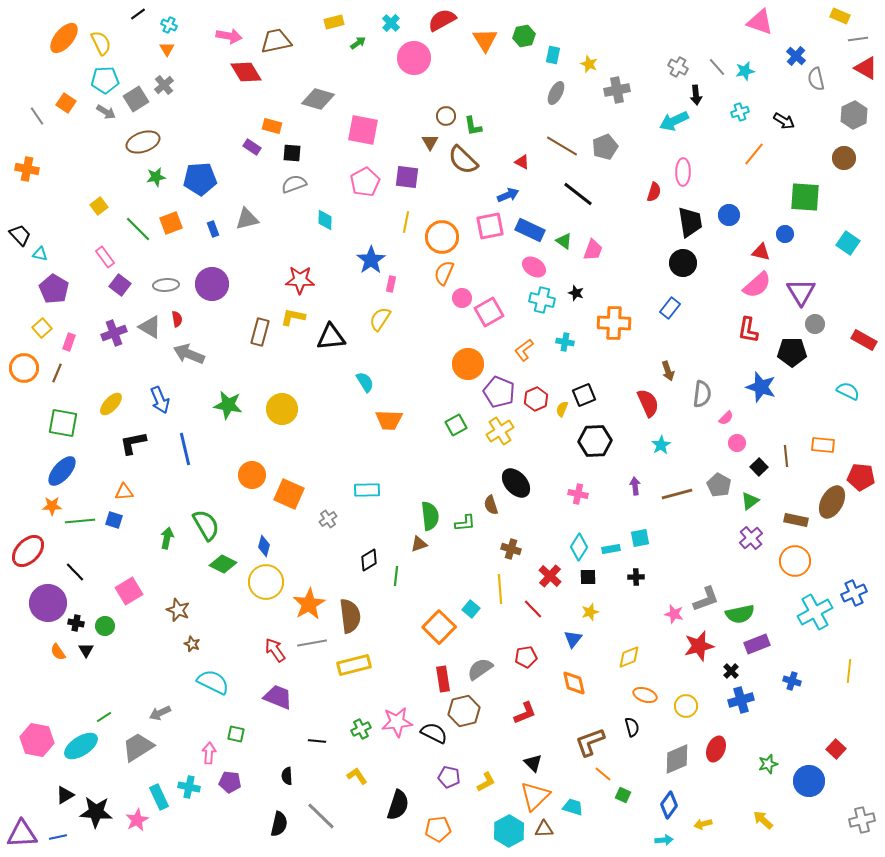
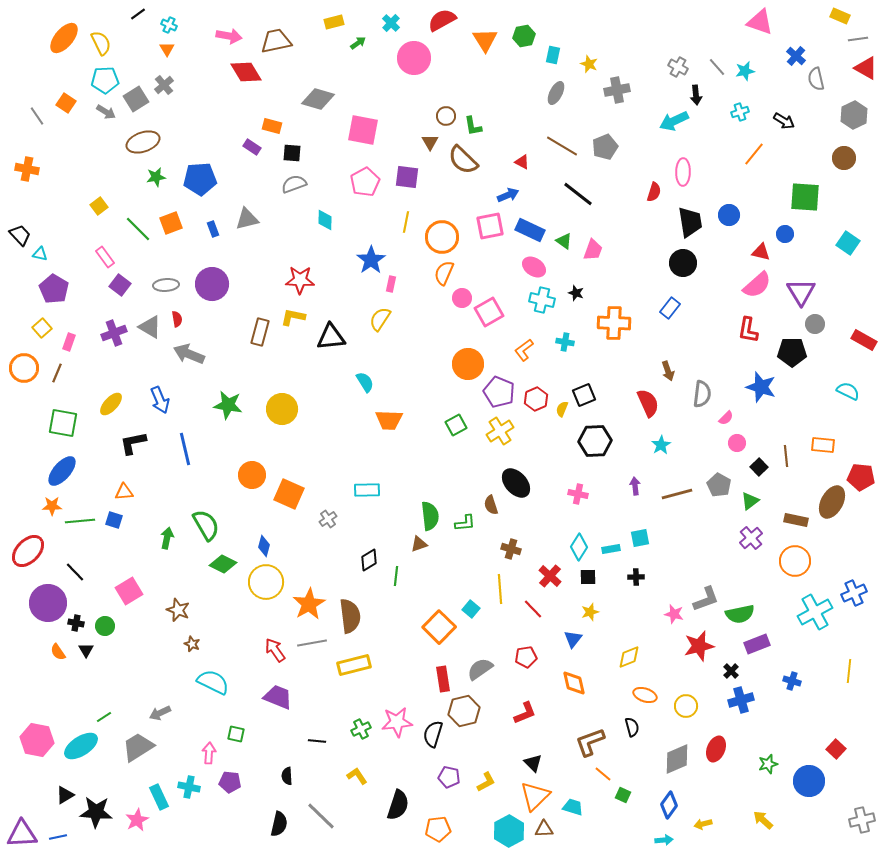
black semicircle at (434, 733): moved 1 px left, 1 px down; rotated 100 degrees counterclockwise
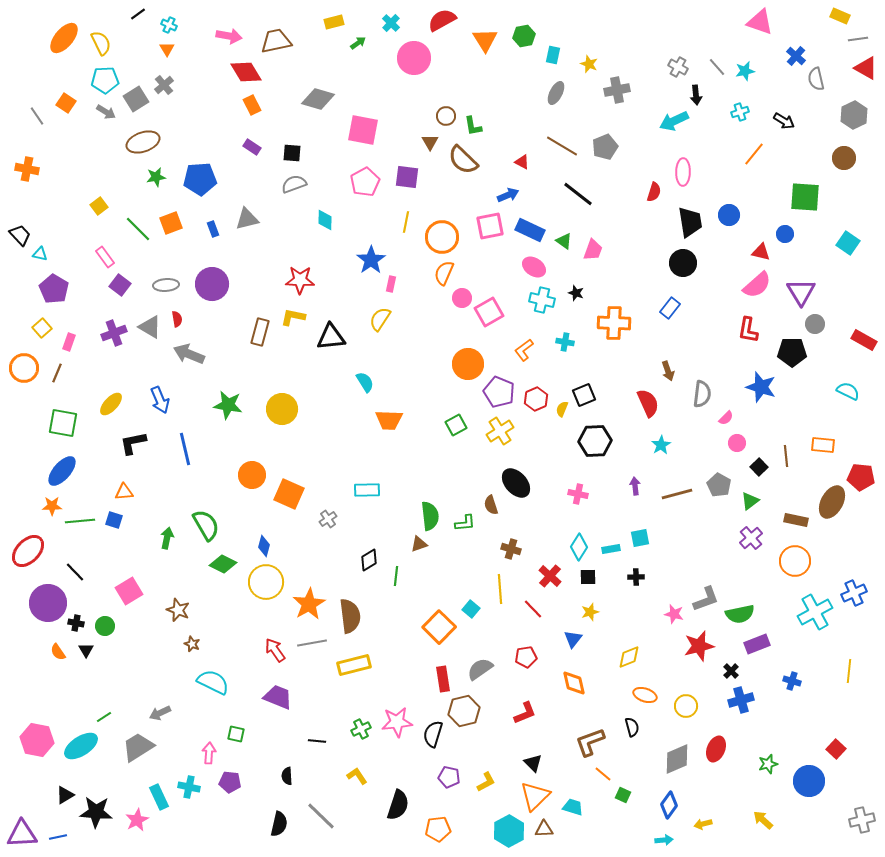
orange rectangle at (272, 126): moved 20 px left, 21 px up; rotated 48 degrees clockwise
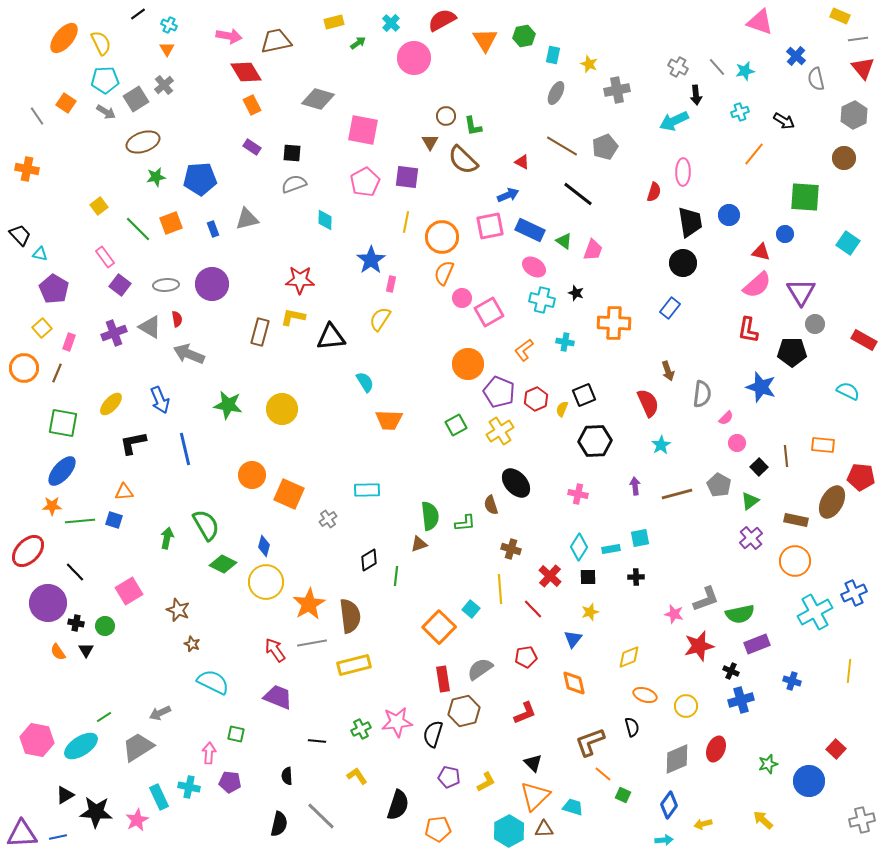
red triangle at (866, 68): moved 3 px left; rotated 20 degrees clockwise
black cross at (731, 671): rotated 21 degrees counterclockwise
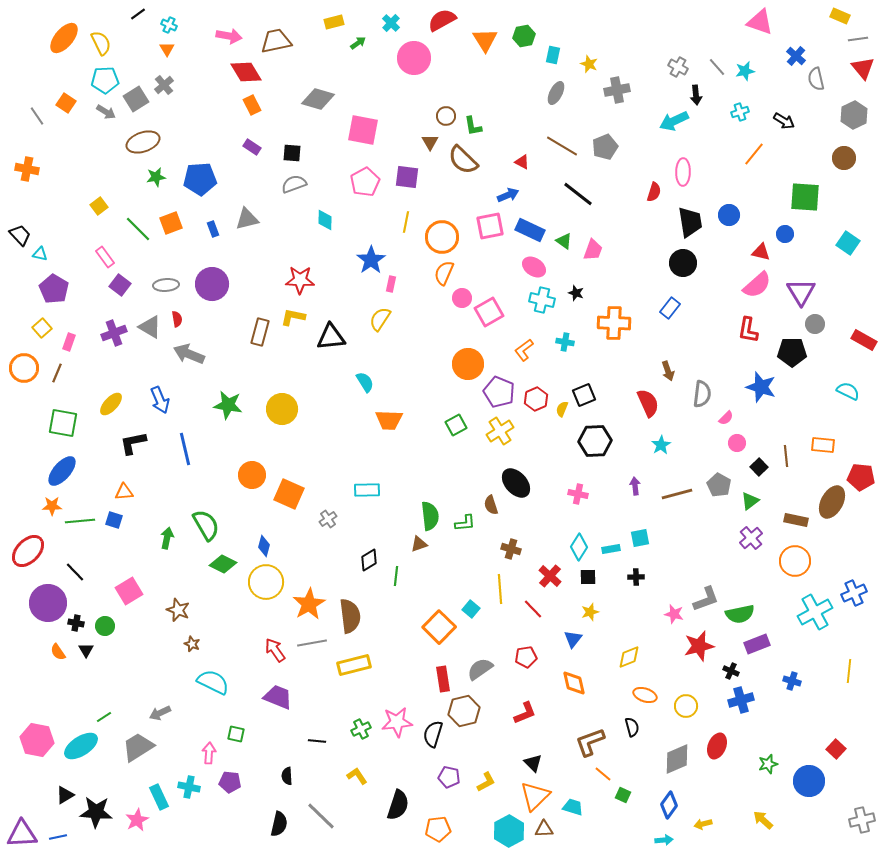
red ellipse at (716, 749): moved 1 px right, 3 px up
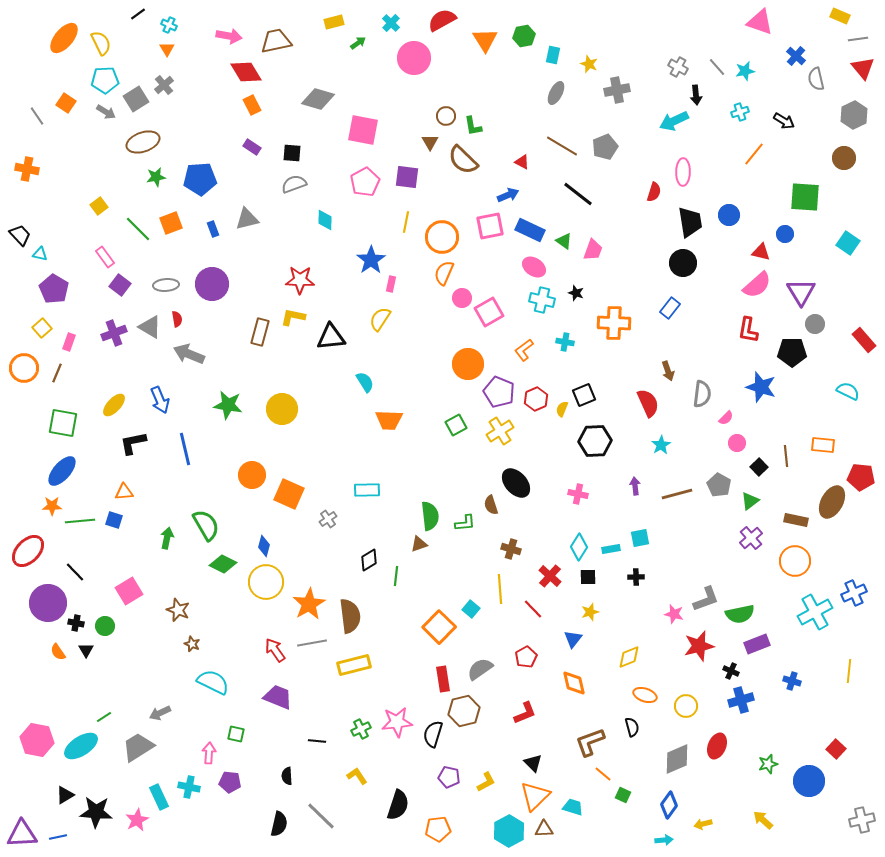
red rectangle at (864, 340): rotated 20 degrees clockwise
yellow ellipse at (111, 404): moved 3 px right, 1 px down
red pentagon at (526, 657): rotated 20 degrees counterclockwise
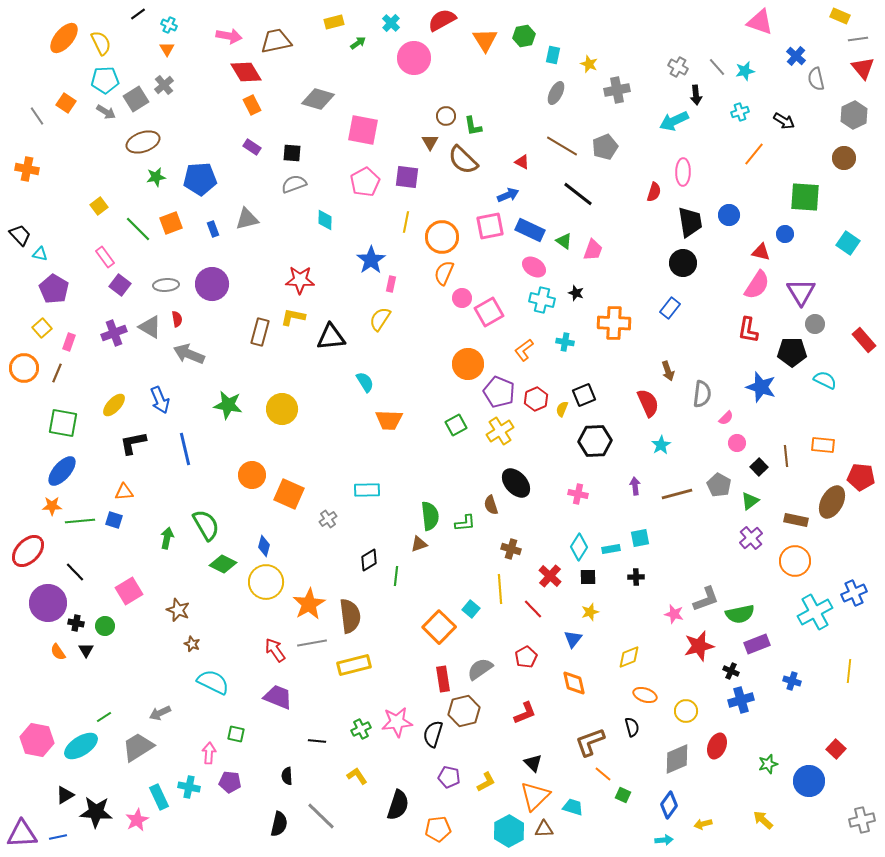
pink semicircle at (757, 285): rotated 16 degrees counterclockwise
cyan semicircle at (848, 391): moved 23 px left, 11 px up
yellow circle at (686, 706): moved 5 px down
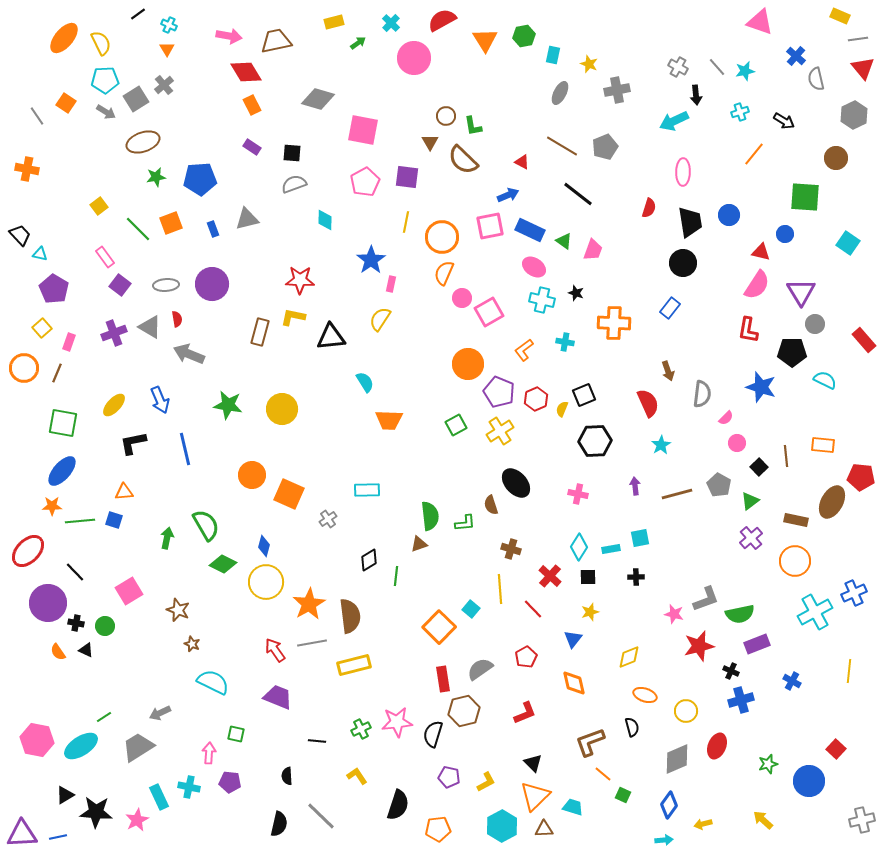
gray ellipse at (556, 93): moved 4 px right
brown circle at (844, 158): moved 8 px left
red semicircle at (654, 192): moved 5 px left, 16 px down
black triangle at (86, 650): rotated 35 degrees counterclockwise
blue cross at (792, 681): rotated 12 degrees clockwise
cyan hexagon at (509, 831): moved 7 px left, 5 px up
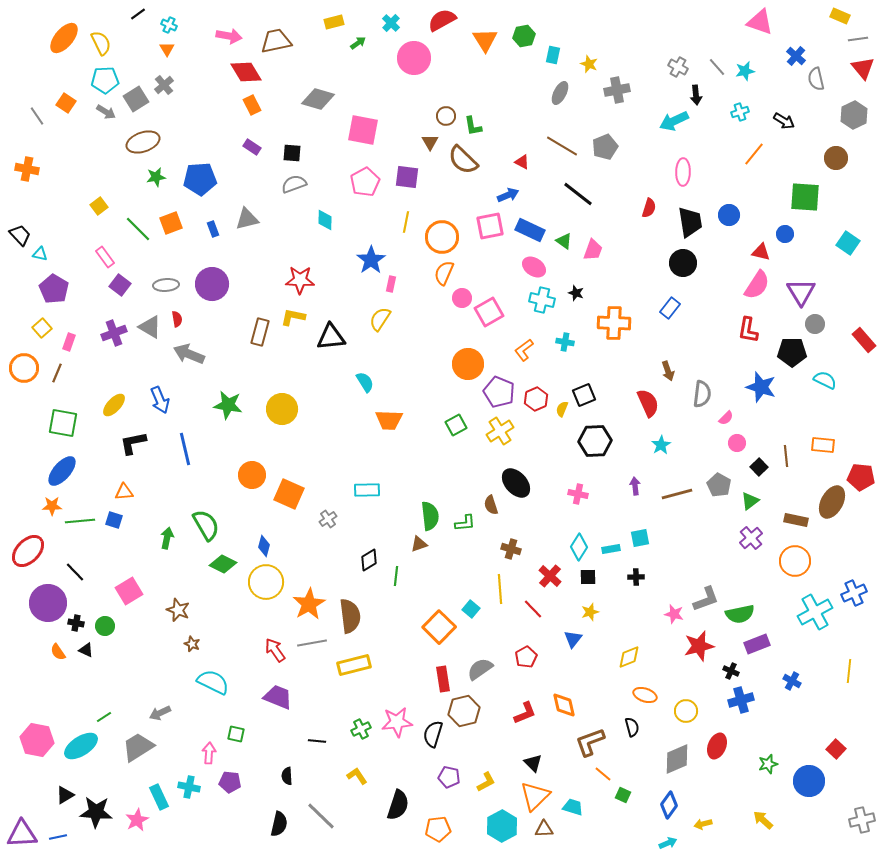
orange diamond at (574, 683): moved 10 px left, 22 px down
cyan arrow at (664, 840): moved 4 px right, 3 px down; rotated 18 degrees counterclockwise
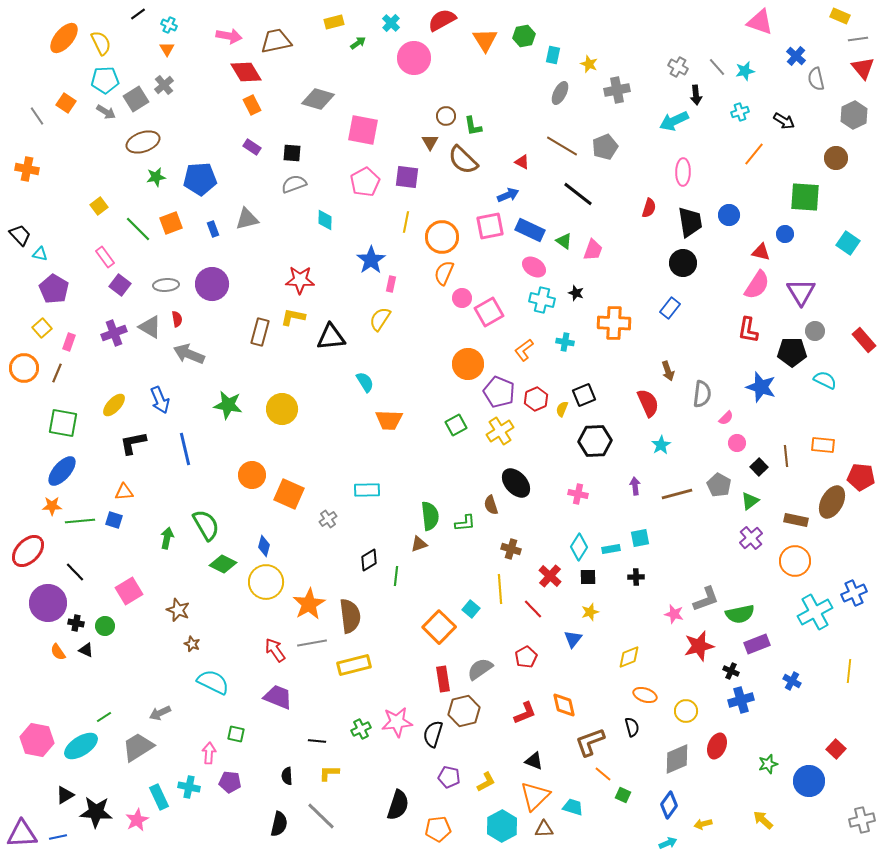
gray circle at (815, 324): moved 7 px down
black triangle at (533, 763): moved 1 px right, 2 px up; rotated 24 degrees counterclockwise
yellow L-shape at (357, 776): moved 28 px left, 3 px up; rotated 55 degrees counterclockwise
